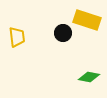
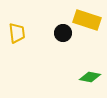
yellow trapezoid: moved 4 px up
green diamond: moved 1 px right
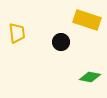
black circle: moved 2 px left, 9 px down
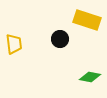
yellow trapezoid: moved 3 px left, 11 px down
black circle: moved 1 px left, 3 px up
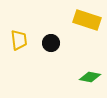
black circle: moved 9 px left, 4 px down
yellow trapezoid: moved 5 px right, 4 px up
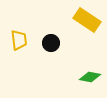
yellow rectangle: rotated 16 degrees clockwise
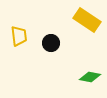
yellow trapezoid: moved 4 px up
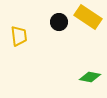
yellow rectangle: moved 1 px right, 3 px up
black circle: moved 8 px right, 21 px up
